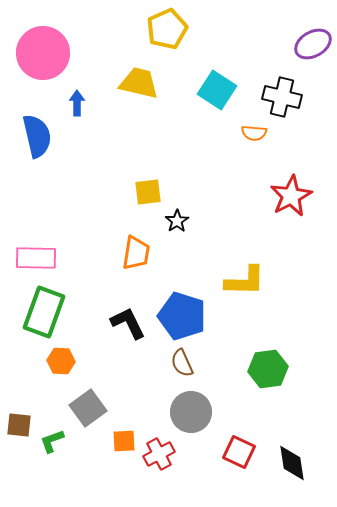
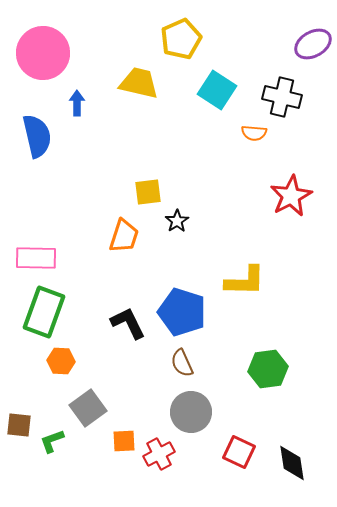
yellow pentagon: moved 14 px right, 10 px down
orange trapezoid: moved 12 px left, 17 px up; rotated 9 degrees clockwise
blue pentagon: moved 4 px up
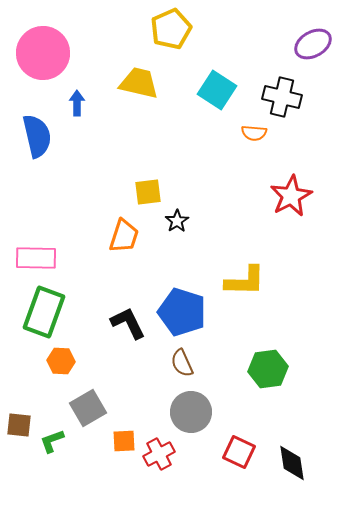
yellow pentagon: moved 10 px left, 10 px up
gray square: rotated 6 degrees clockwise
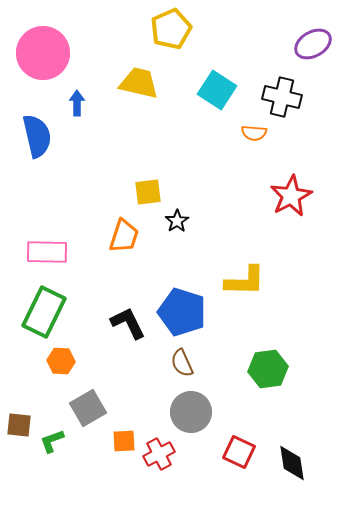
pink rectangle: moved 11 px right, 6 px up
green rectangle: rotated 6 degrees clockwise
